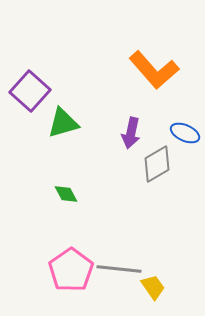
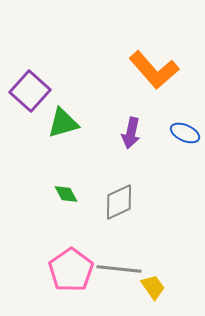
gray diamond: moved 38 px left, 38 px down; rotated 6 degrees clockwise
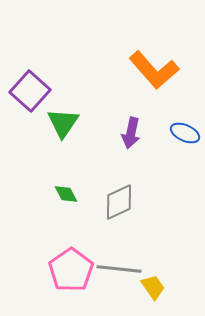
green triangle: rotated 40 degrees counterclockwise
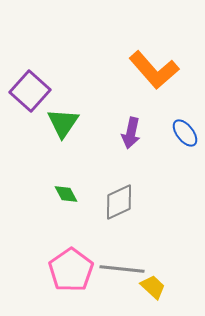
blue ellipse: rotated 28 degrees clockwise
gray line: moved 3 px right
yellow trapezoid: rotated 12 degrees counterclockwise
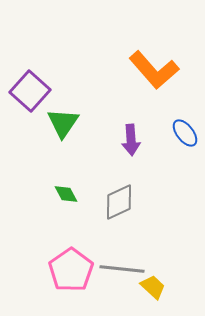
purple arrow: moved 7 px down; rotated 16 degrees counterclockwise
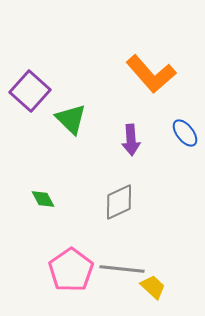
orange L-shape: moved 3 px left, 4 px down
green triangle: moved 8 px right, 4 px up; rotated 20 degrees counterclockwise
green diamond: moved 23 px left, 5 px down
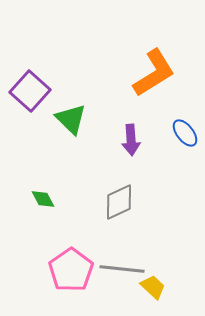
orange L-shape: moved 3 px right, 1 px up; rotated 81 degrees counterclockwise
